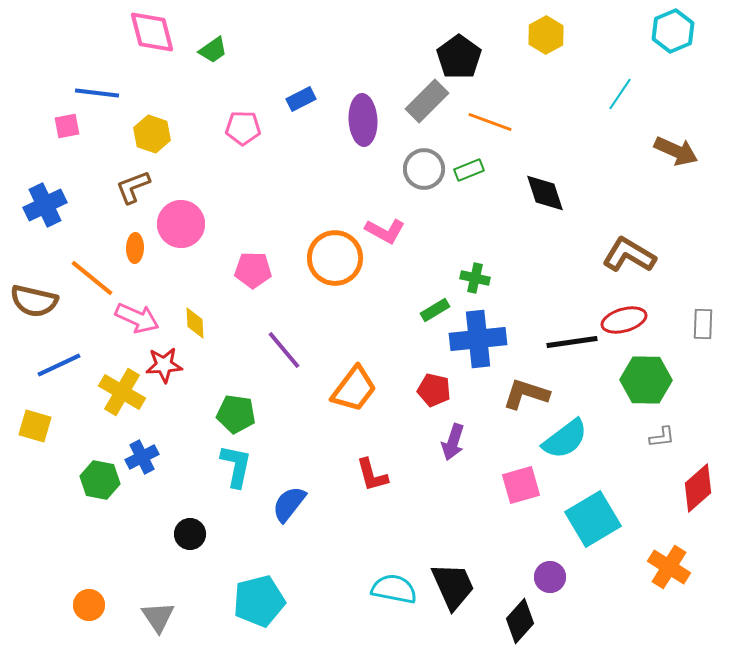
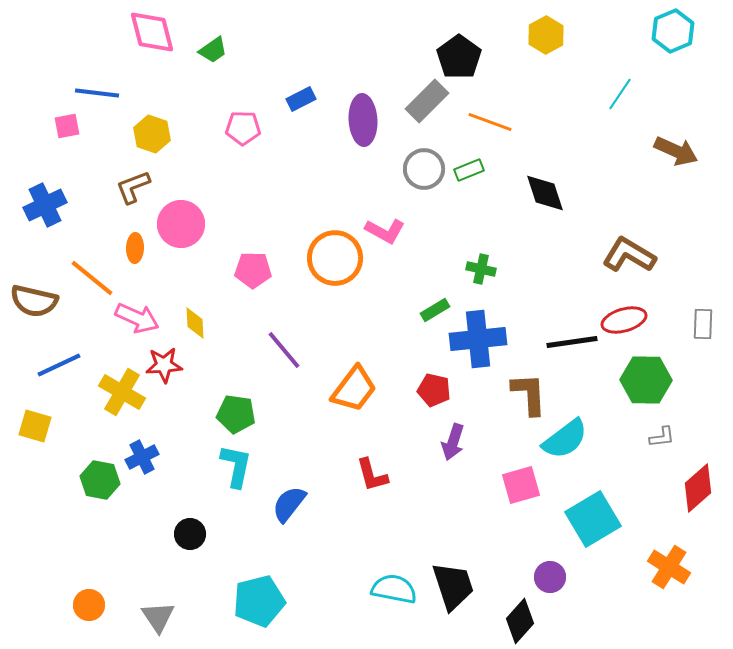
green cross at (475, 278): moved 6 px right, 9 px up
brown L-shape at (526, 394): moved 3 px right; rotated 69 degrees clockwise
black trapezoid at (453, 586): rotated 6 degrees clockwise
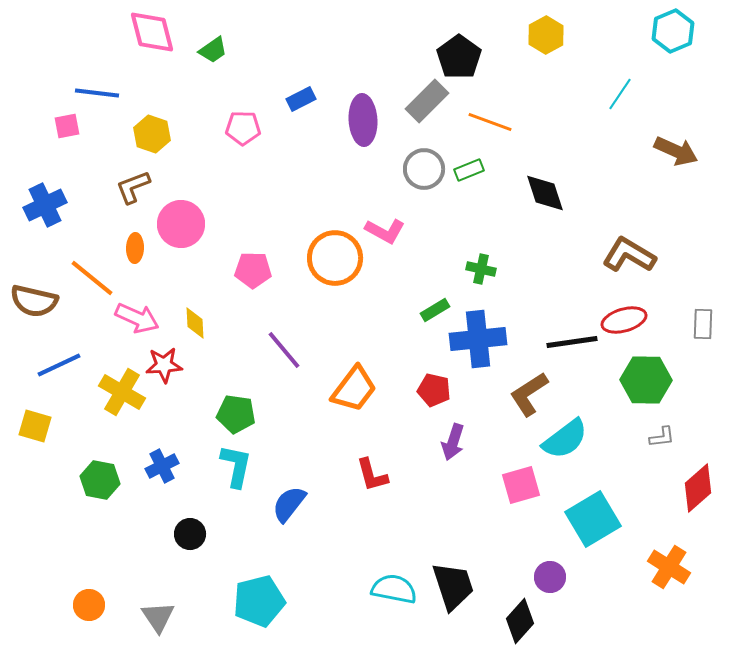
brown L-shape at (529, 394): rotated 120 degrees counterclockwise
blue cross at (142, 457): moved 20 px right, 9 px down
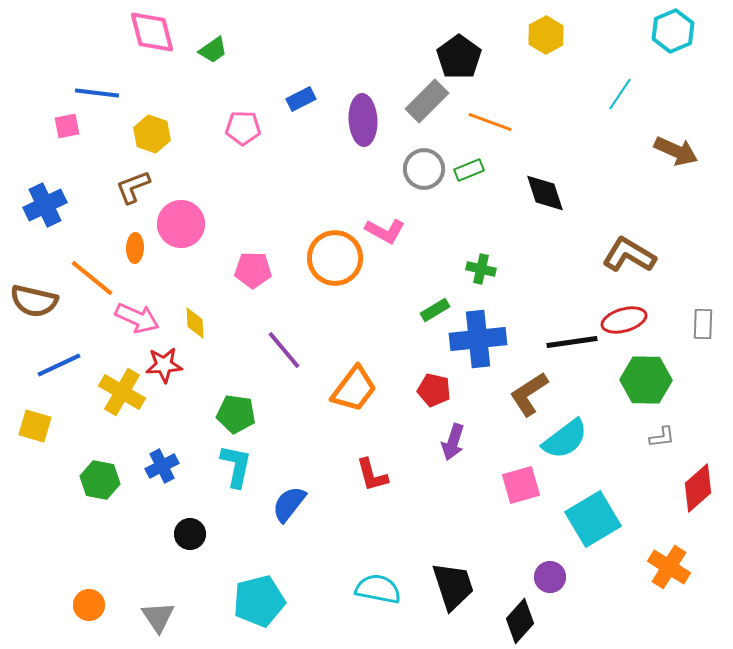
cyan semicircle at (394, 589): moved 16 px left
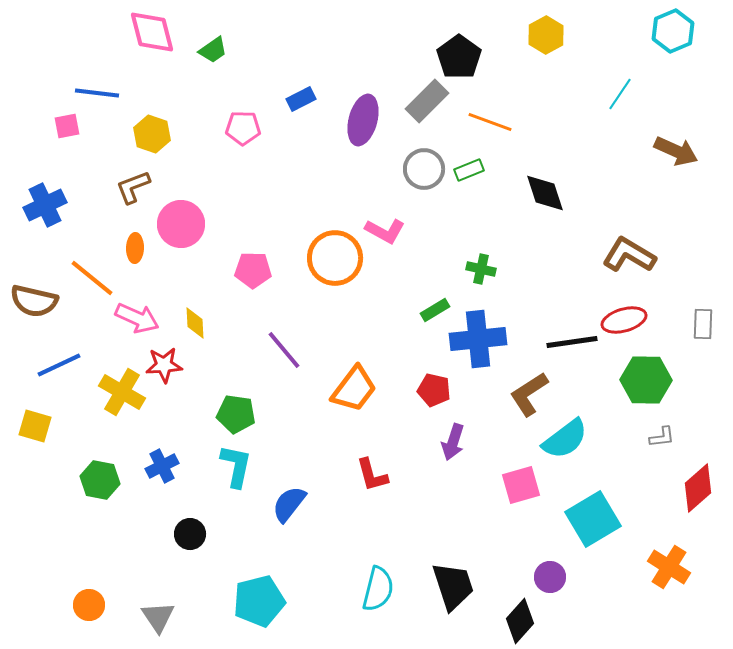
purple ellipse at (363, 120): rotated 18 degrees clockwise
cyan semicircle at (378, 589): rotated 93 degrees clockwise
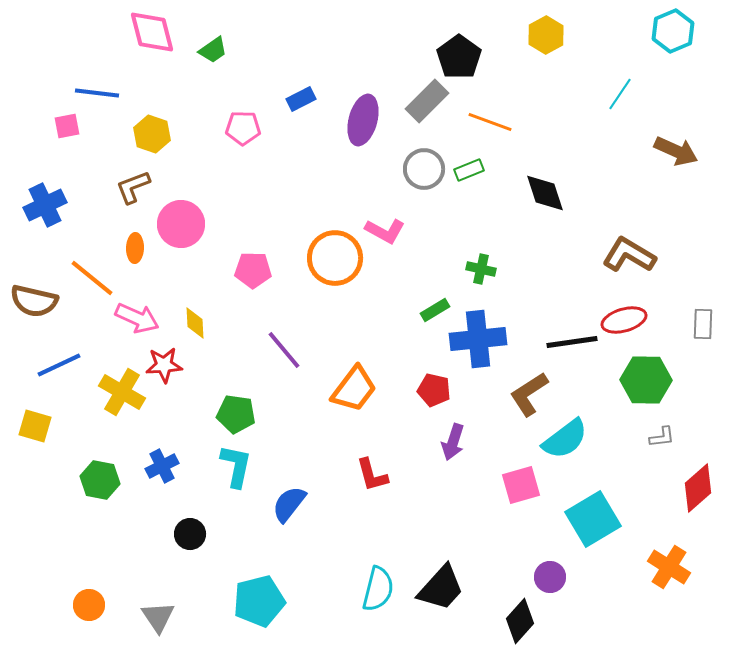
black trapezoid at (453, 586): moved 12 px left, 2 px down; rotated 60 degrees clockwise
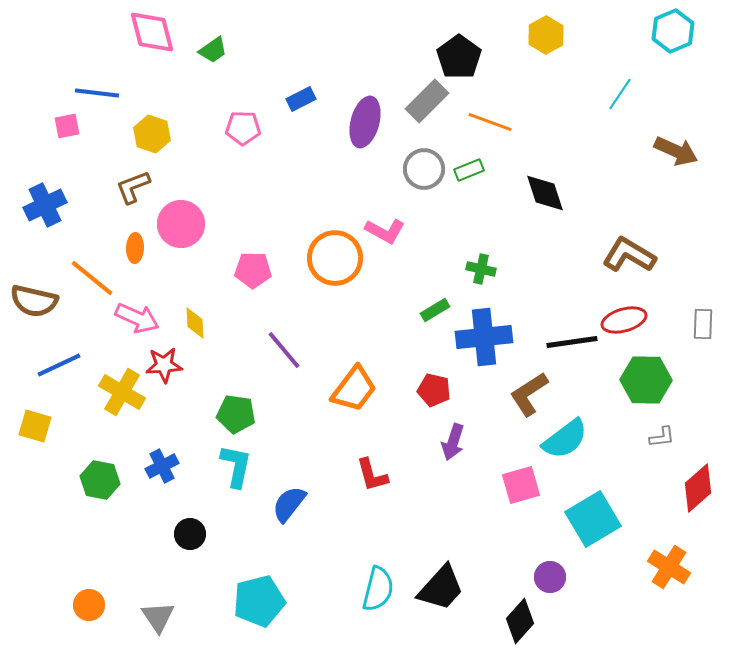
purple ellipse at (363, 120): moved 2 px right, 2 px down
blue cross at (478, 339): moved 6 px right, 2 px up
